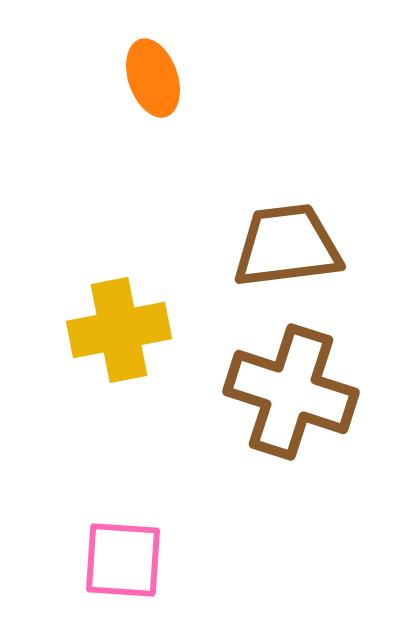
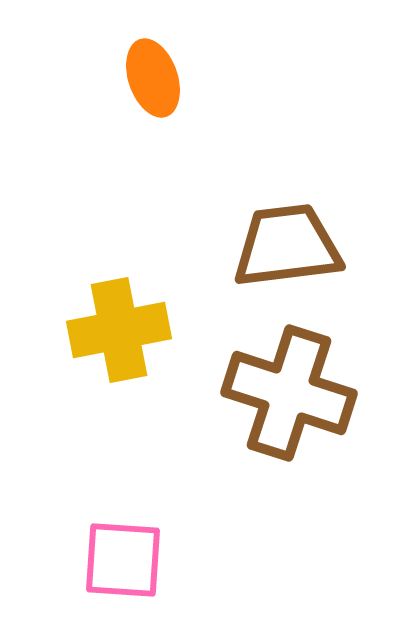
brown cross: moved 2 px left, 1 px down
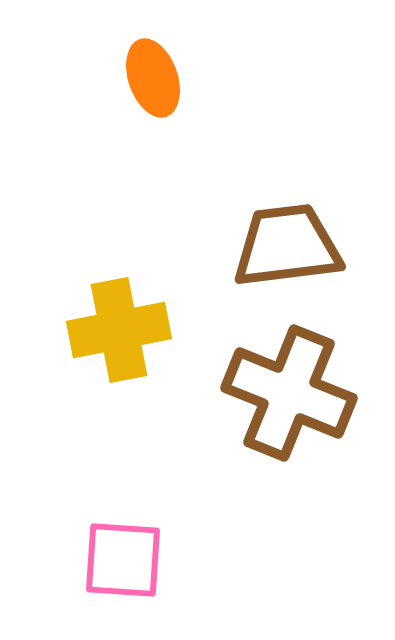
brown cross: rotated 4 degrees clockwise
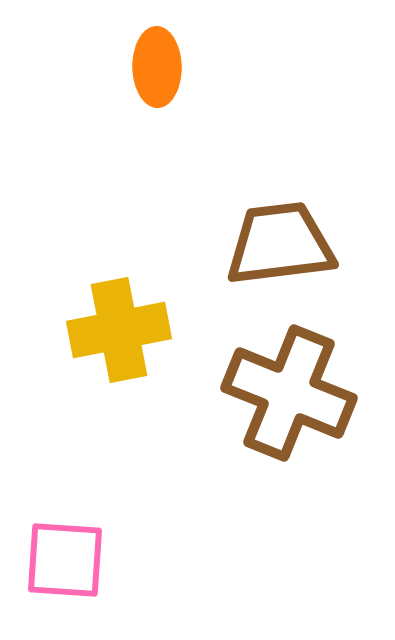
orange ellipse: moved 4 px right, 11 px up; rotated 18 degrees clockwise
brown trapezoid: moved 7 px left, 2 px up
pink square: moved 58 px left
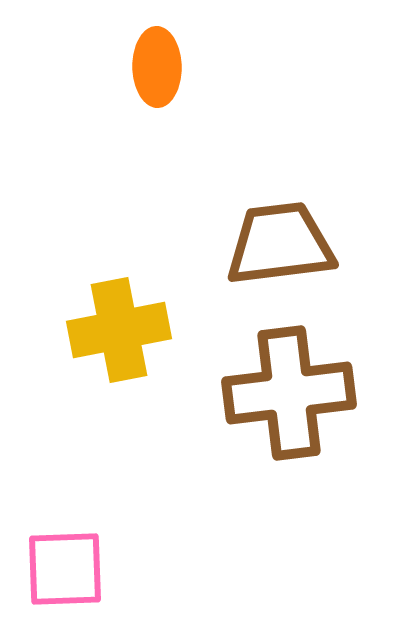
brown cross: rotated 29 degrees counterclockwise
pink square: moved 9 px down; rotated 6 degrees counterclockwise
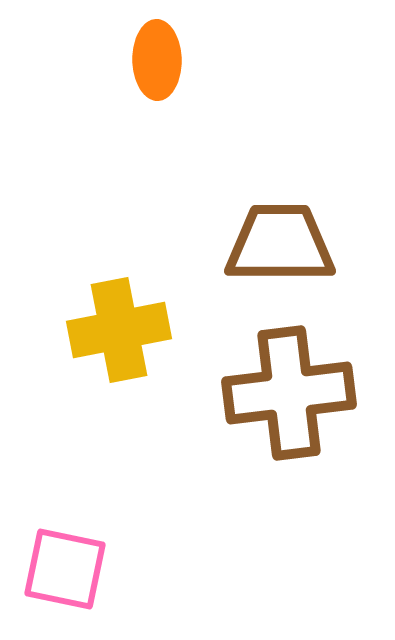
orange ellipse: moved 7 px up
brown trapezoid: rotated 7 degrees clockwise
pink square: rotated 14 degrees clockwise
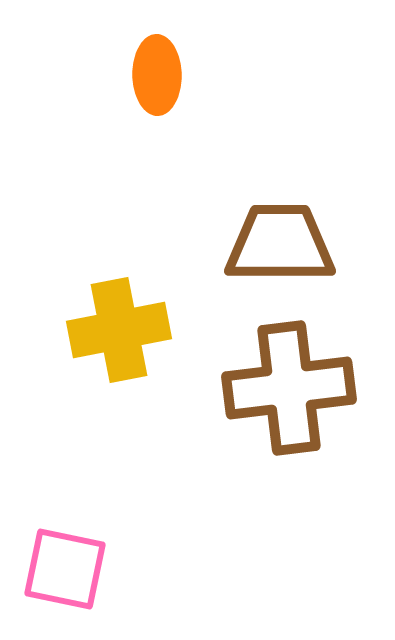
orange ellipse: moved 15 px down
brown cross: moved 5 px up
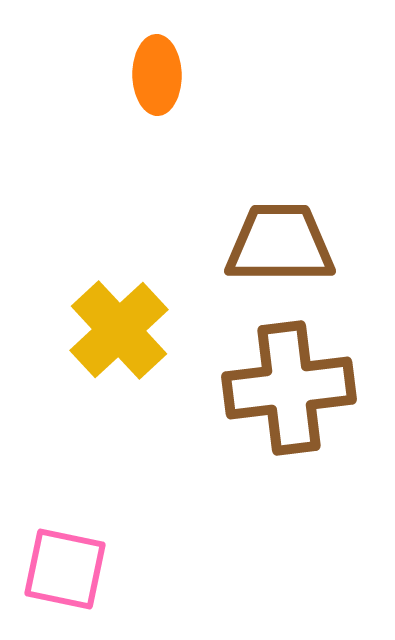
yellow cross: rotated 32 degrees counterclockwise
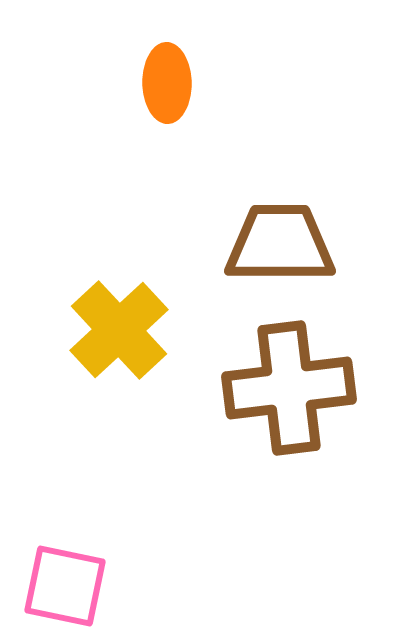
orange ellipse: moved 10 px right, 8 px down
pink square: moved 17 px down
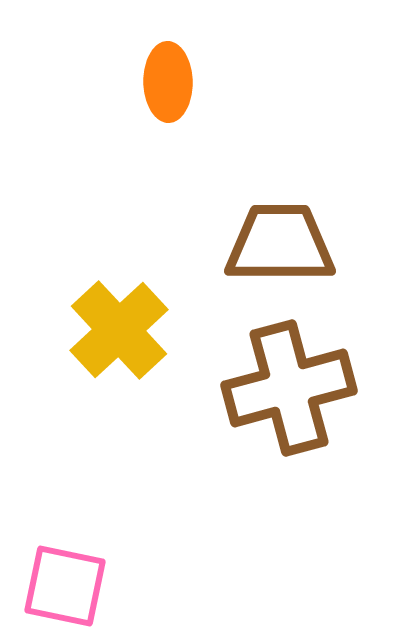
orange ellipse: moved 1 px right, 1 px up
brown cross: rotated 8 degrees counterclockwise
